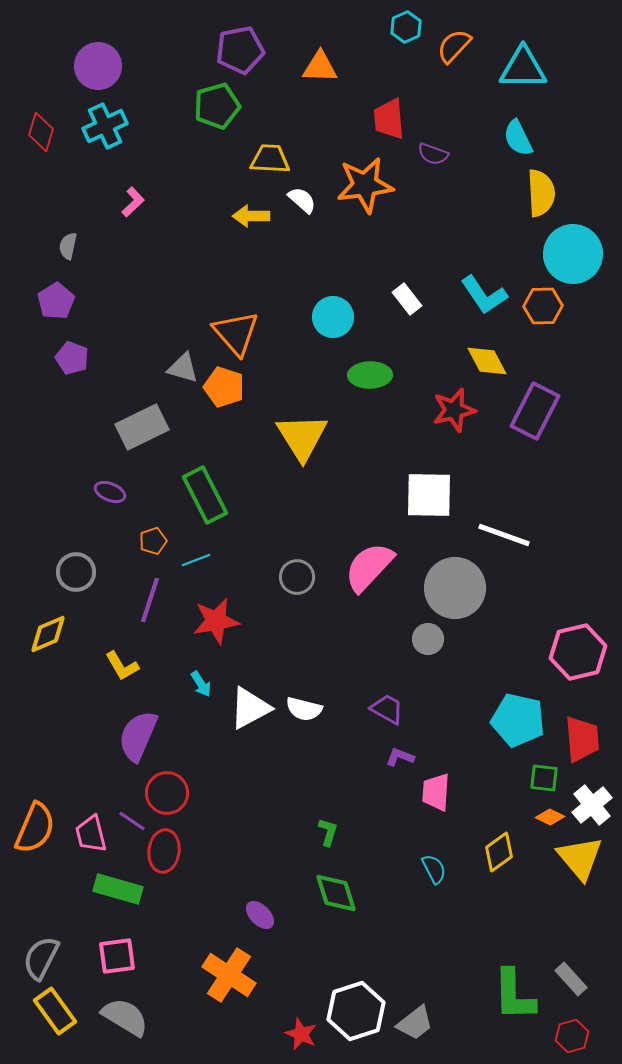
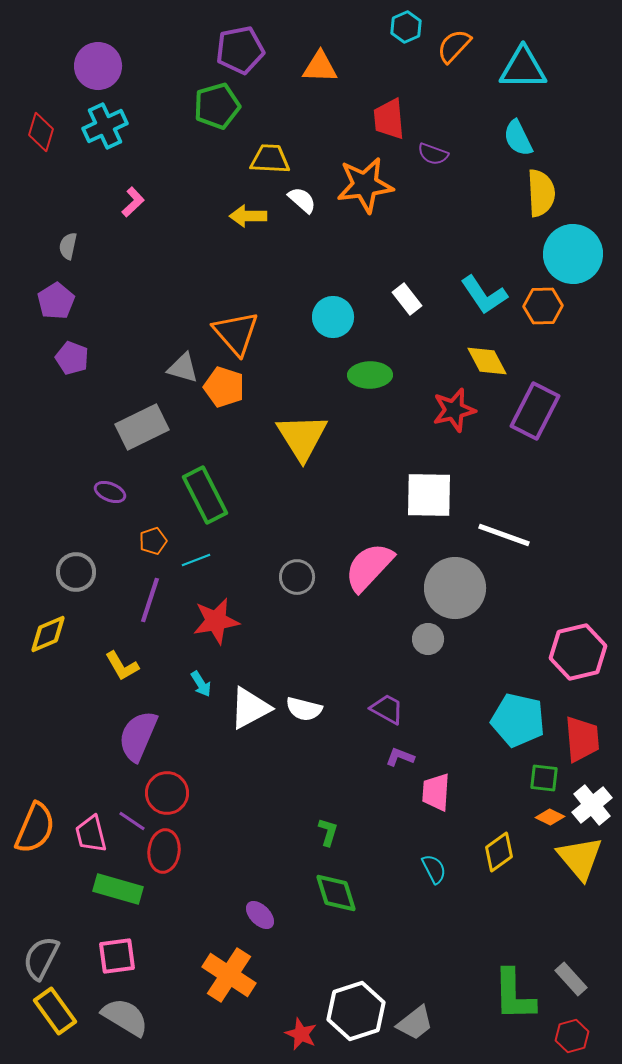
yellow arrow at (251, 216): moved 3 px left
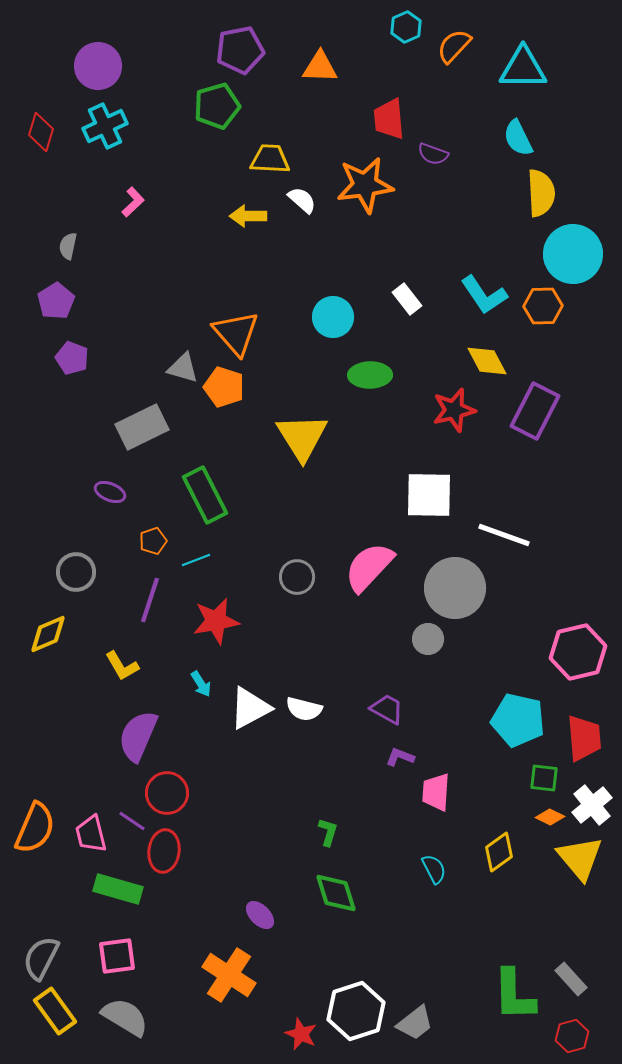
red trapezoid at (582, 739): moved 2 px right, 1 px up
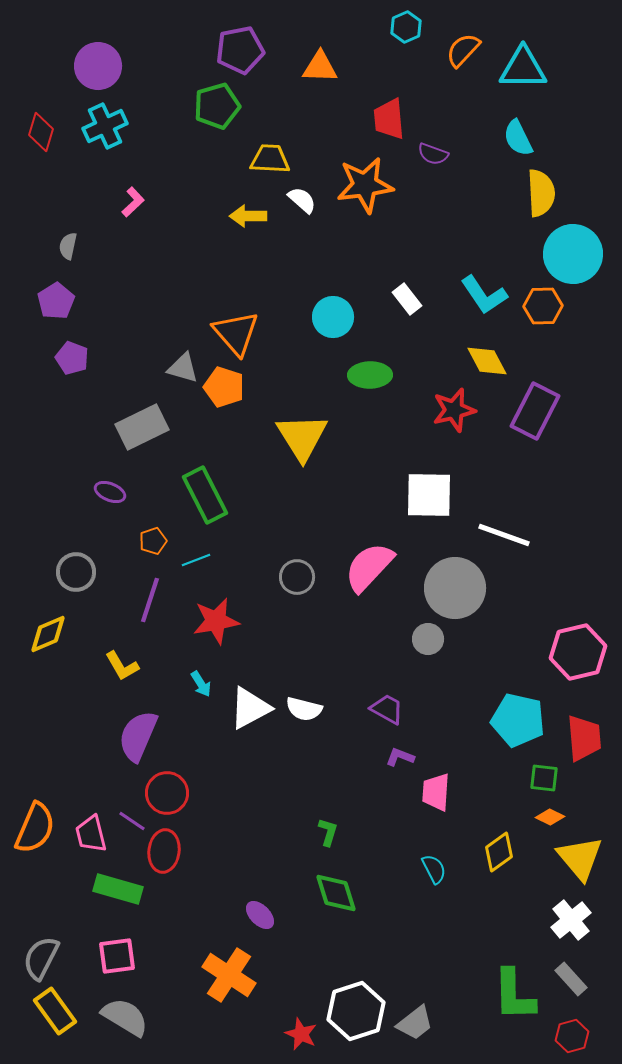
orange semicircle at (454, 46): moved 9 px right, 4 px down
white cross at (592, 805): moved 21 px left, 115 px down
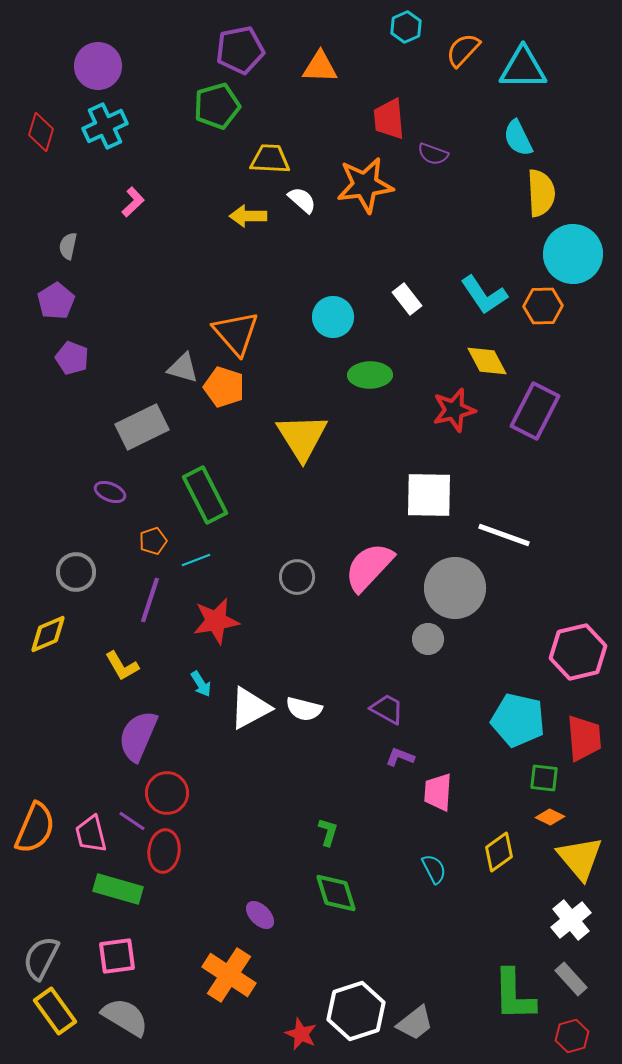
pink trapezoid at (436, 792): moved 2 px right
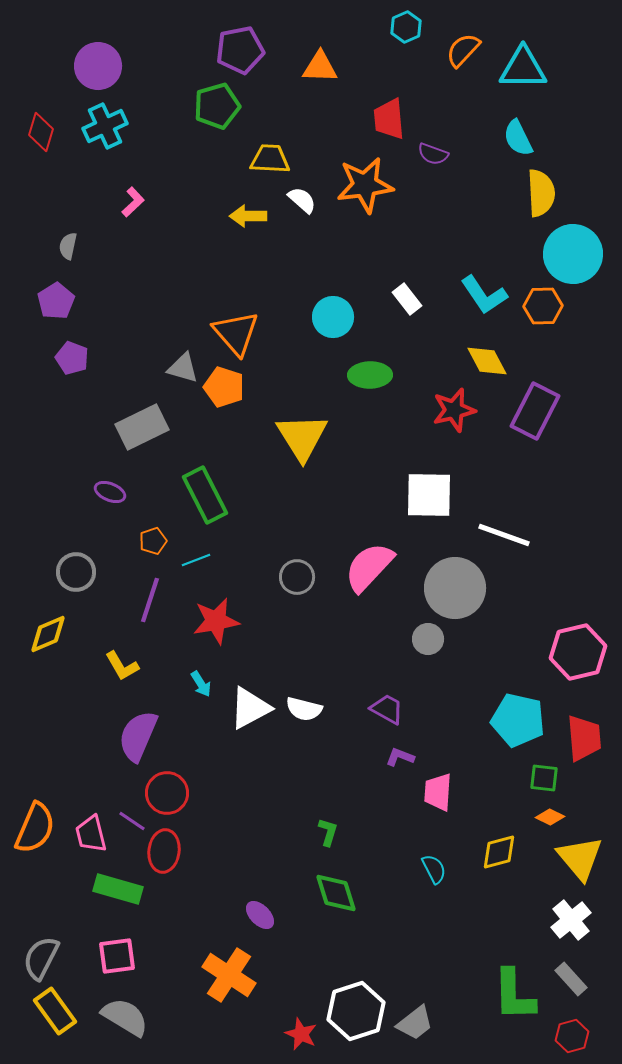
yellow diamond at (499, 852): rotated 21 degrees clockwise
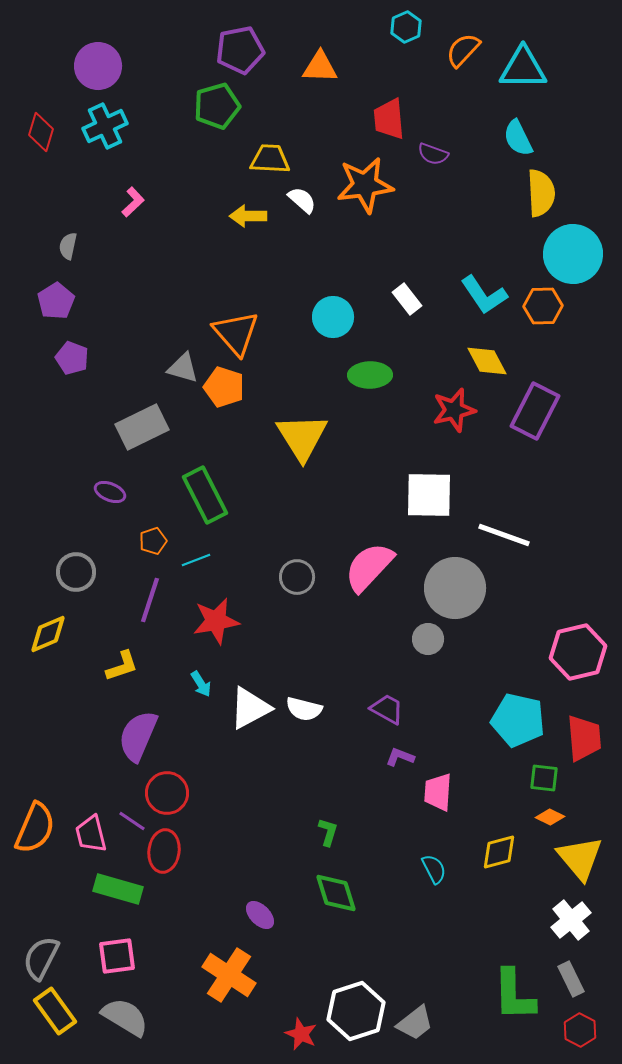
yellow L-shape at (122, 666): rotated 78 degrees counterclockwise
gray rectangle at (571, 979): rotated 16 degrees clockwise
red hexagon at (572, 1036): moved 8 px right, 6 px up; rotated 16 degrees counterclockwise
